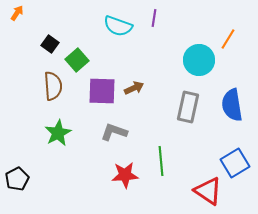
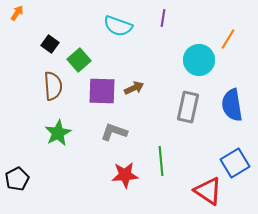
purple line: moved 9 px right
green square: moved 2 px right
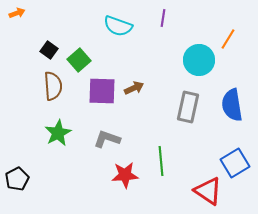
orange arrow: rotated 35 degrees clockwise
black square: moved 1 px left, 6 px down
gray L-shape: moved 7 px left, 7 px down
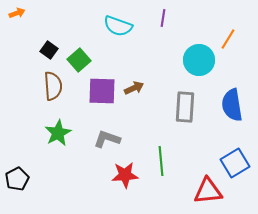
gray rectangle: moved 3 px left; rotated 8 degrees counterclockwise
red triangle: rotated 40 degrees counterclockwise
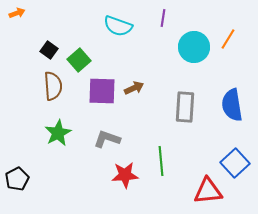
cyan circle: moved 5 px left, 13 px up
blue square: rotated 12 degrees counterclockwise
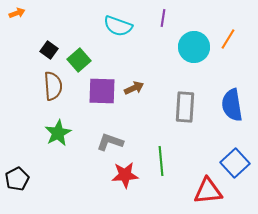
gray L-shape: moved 3 px right, 3 px down
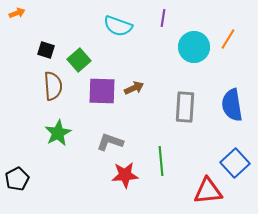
black square: moved 3 px left; rotated 18 degrees counterclockwise
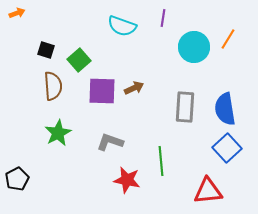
cyan semicircle: moved 4 px right
blue semicircle: moved 7 px left, 4 px down
blue square: moved 8 px left, 15 px up
red star: moved 2 px right, 5 px down; rotated 16 degrees clockwise
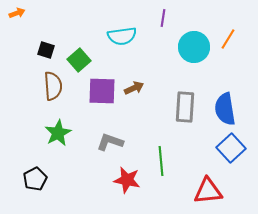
cyan semicircle: moved 10 px down; rotated 28 degrees counterclockwise
blue square: moved 4 px right
black pentagon: moved 18 px right
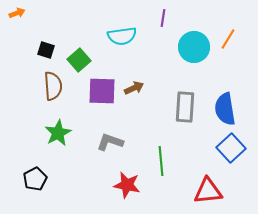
red star: moved 5 px down
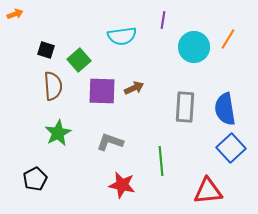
orange arrow: moved 2 px left, 1 px down
purple line: moved 2 px down
red star: moved 5 px left
